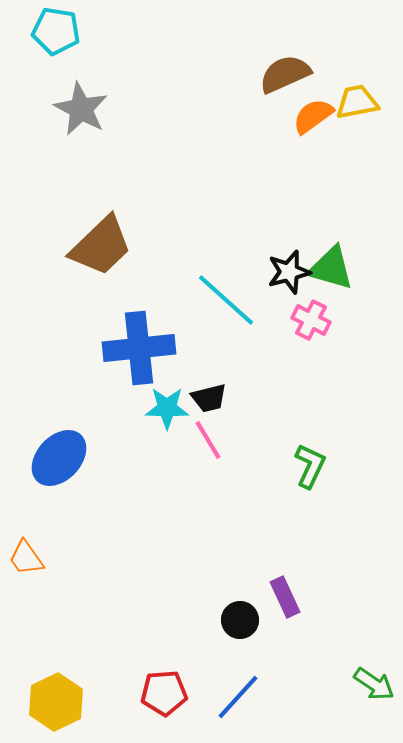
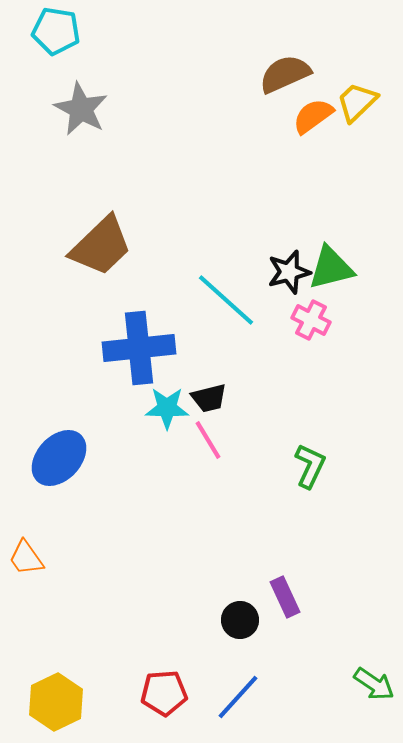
yellow trapezoid: rotated 33 degrees counterclockwise
green triangle: rotated 30 degrees counterclockwise
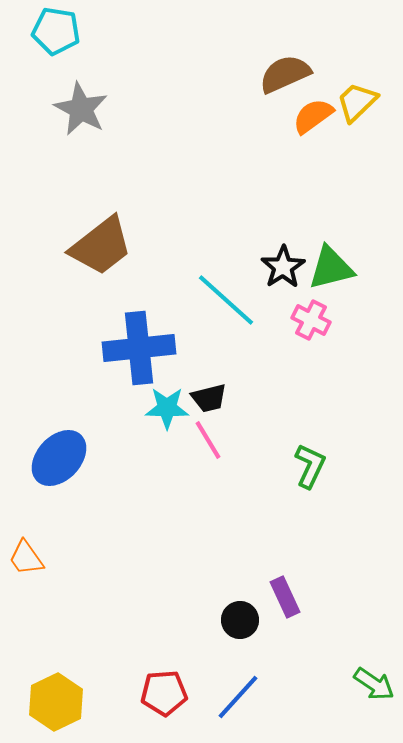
brown trapezoid: rotated 6 degrees clockwise
black star: moved 6 px left, 5 px up; rotated 18 degrees counterclockwise
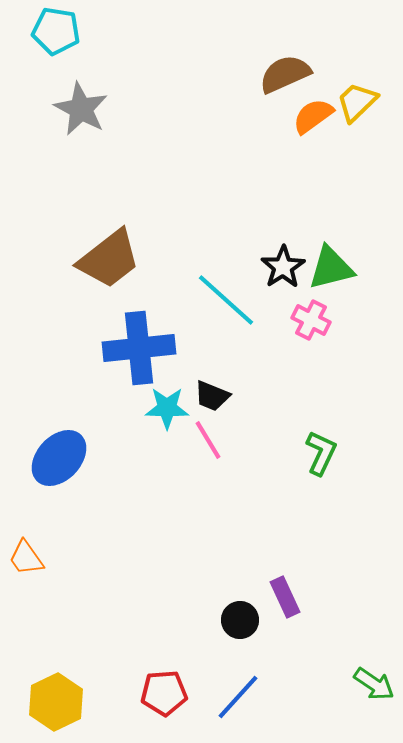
brown trapezoid: moved 8 px right, 13 px down
black trapezoid: moved 3 px right, 2 px up; rotated 36 degrees clockwise
green L-shape: moved 11 px right, 13 px up
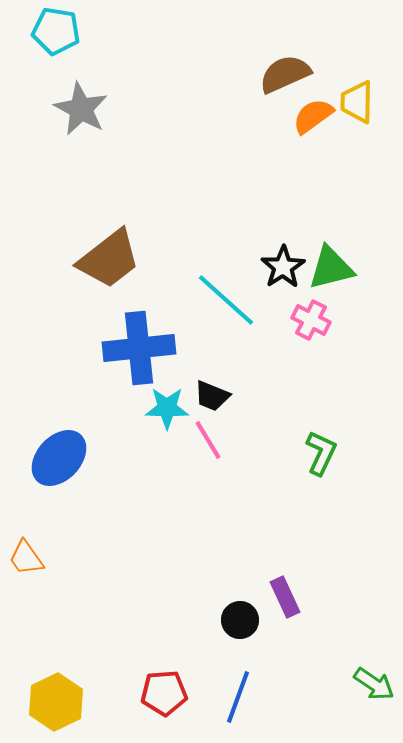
yellow trapezoid: rotated 45 degrees counterclockwise
blue line: rotated 22 degrees counterclockwise
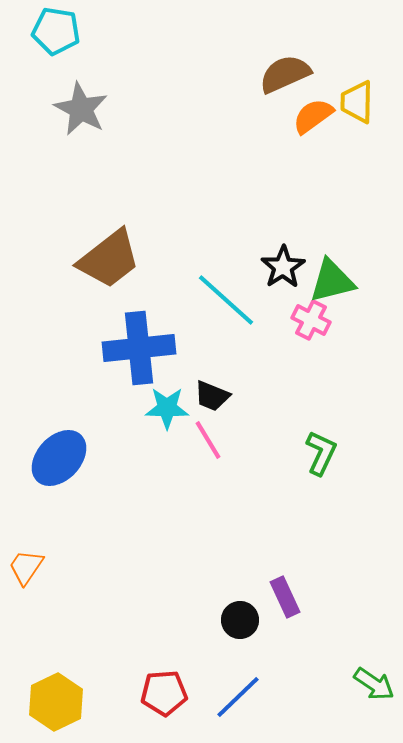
green triangle: moved 1 px right, 13 px down
orange trapezoid: moved 9 px down; rotated 69 degrees clockwise
blue line: rotated 26 degrees clockwise
